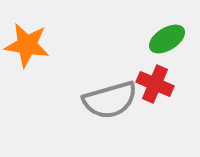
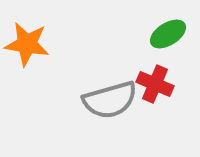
green ellipse: moved 1 px right, 5 px up
orange star: moved 1 px up
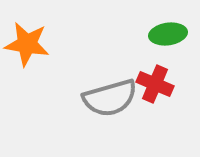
green ellipse: rotated 24 degrees clockwise
gray semicircle: moved 2 px up
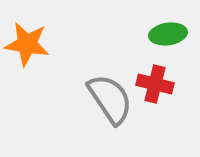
red cross: rotated 9 degrees counterclockwise
gray semicircle: moved 1 px down; rotated 108 degrees counterclockwise
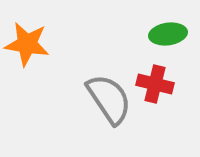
gray semicircle: moved 1 px left
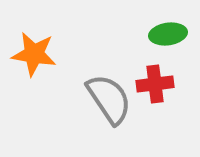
orange star: moved 7 px right, 10 px down
red cross: rotated 21 degrees counterclockwise
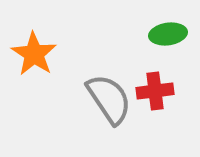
orange star: rotated 24 degrees clockwise
red cross: moved 7 px down
